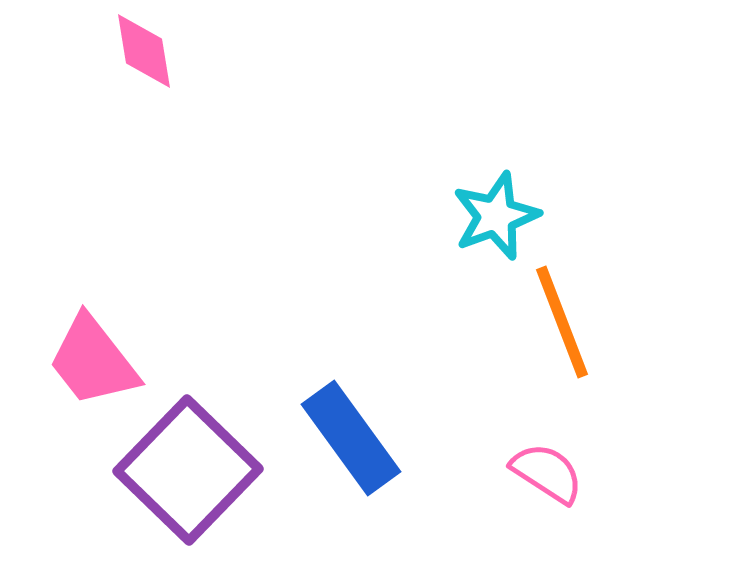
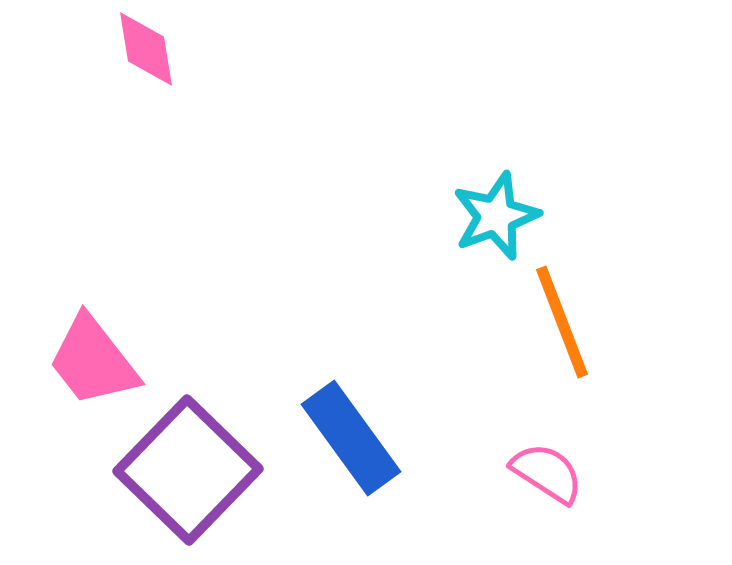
pink diamond: moved 2 px right, 2 px up
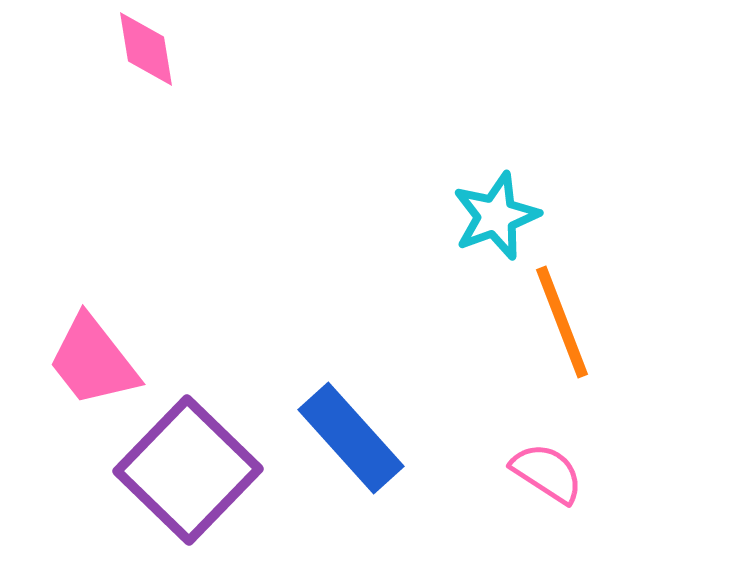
blue rectangle: rotated 6 degrees counterclockwise
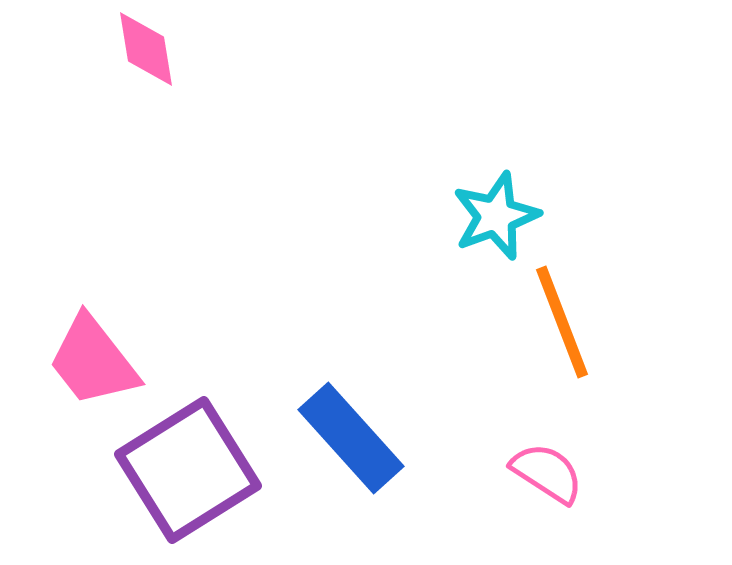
purple square: rotated 14 degrees clockwise
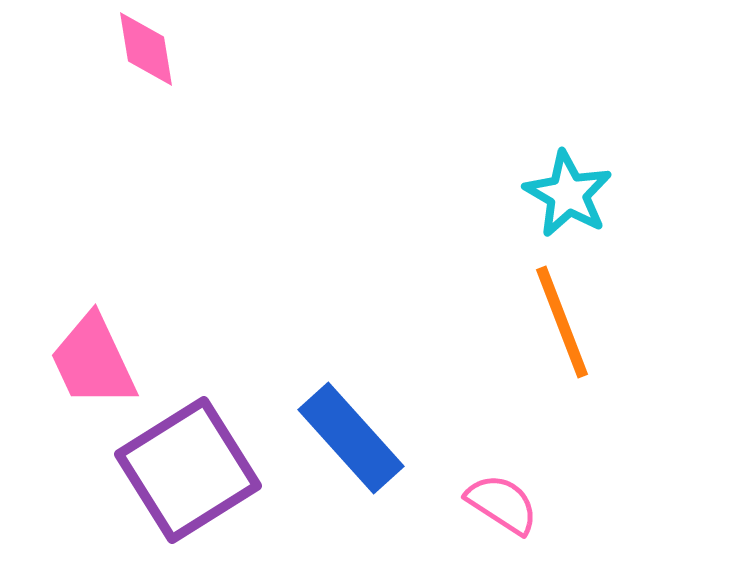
cyan star: moved 72 px right, 22 px up; rotated 22 degrees counterclockwise
pink trapezoid: rotated 13 degrees clockwise
pink semicircle: moved 45 px left, 31 px down
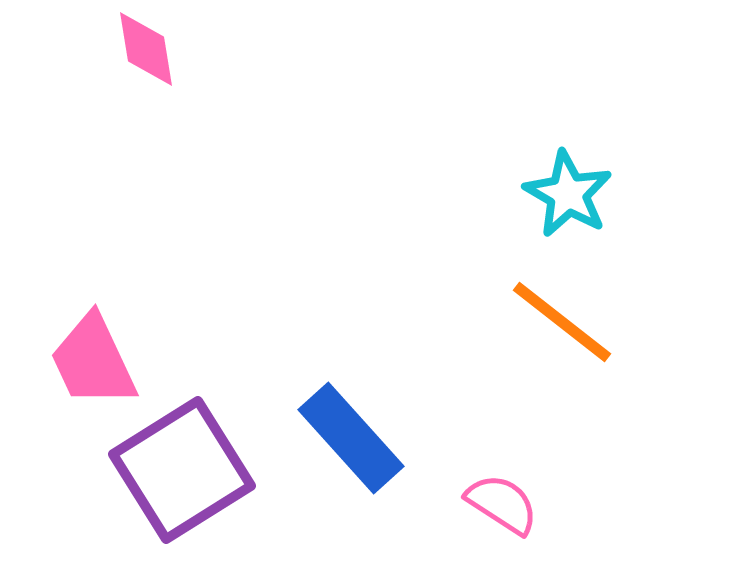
orange line: rotated 31 degrees counterclockwise
purple square: moved 6 px left
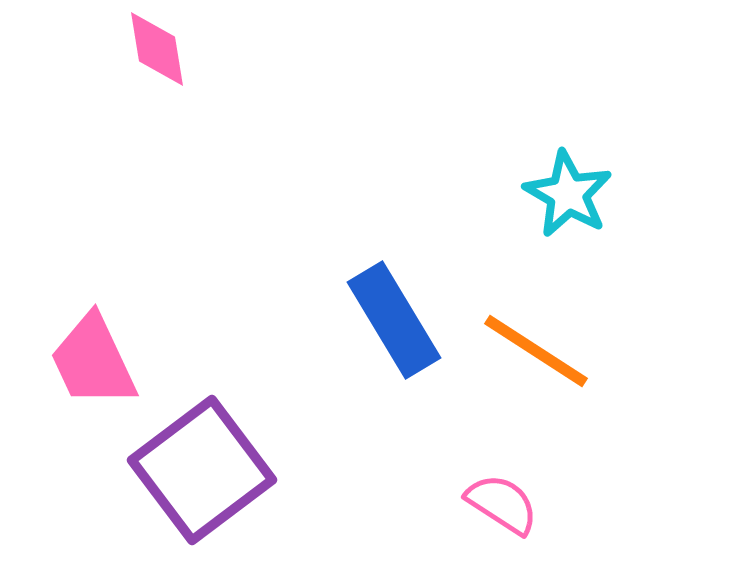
pink diamond: moved 11 px right
orange line: moved 26 px left, 29 px down; rotated 5 degrees counterclockwise
blue rectangle: moved 43 px right, 118 px up; rotated 11 degrees clockwise
purple square: moved 20 px right; rotated 5 degrees counterclockwise
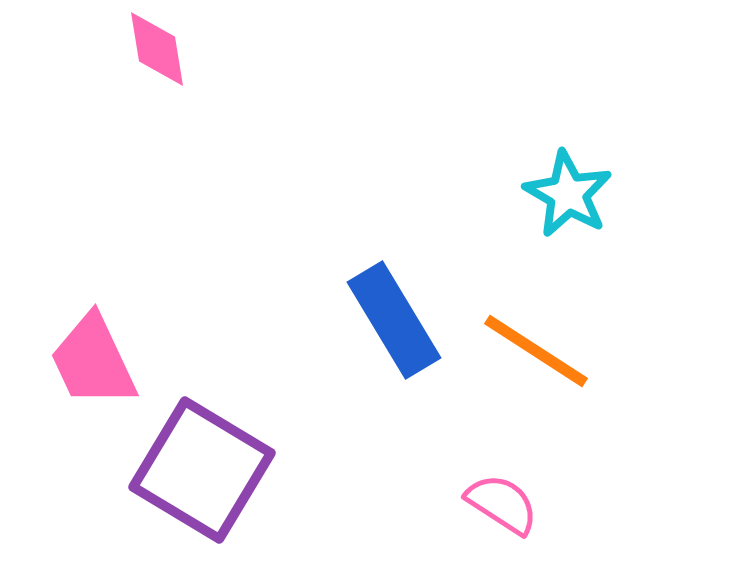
purple square: rotated 22 degrees counterclockwise
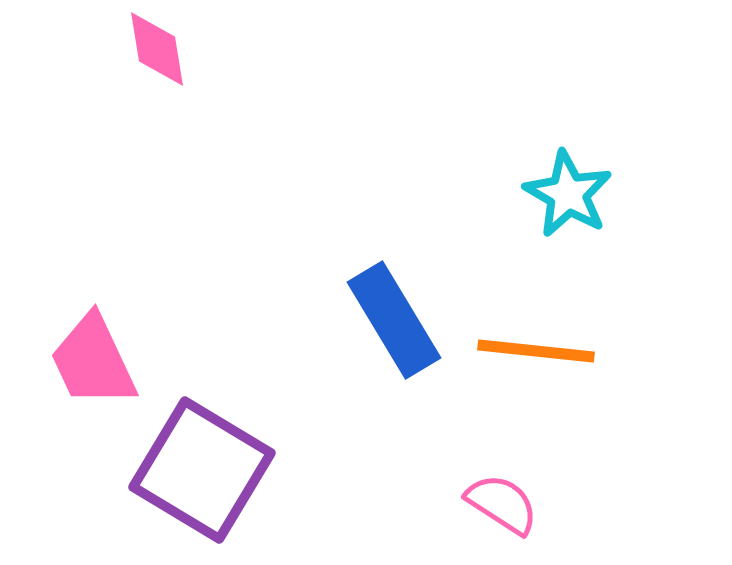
orange line: rotated 27 degrees counterclockwise
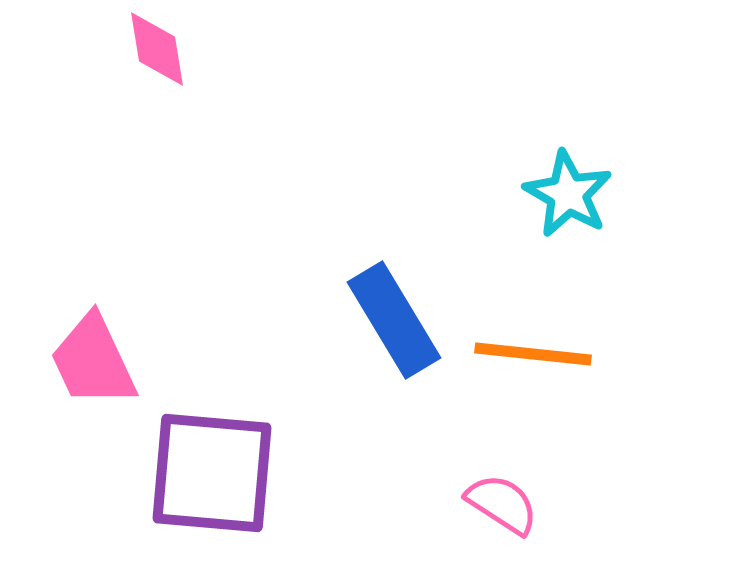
orange line: moved 3 px left, 3 px down
purple square: moved 10 px right, 3 px down; rotated 26 degrees counterclockwise
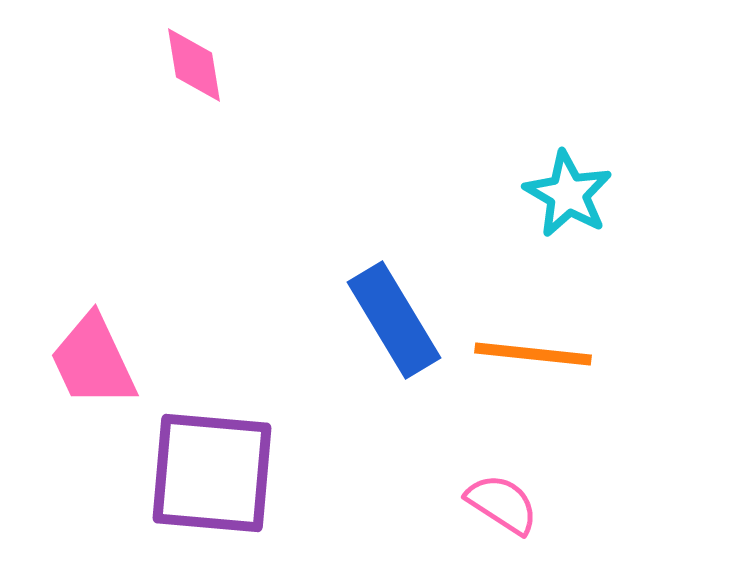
pink diamond: moved 37 px right, 16 px down
